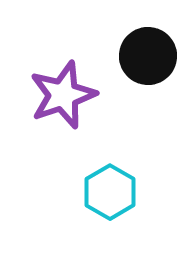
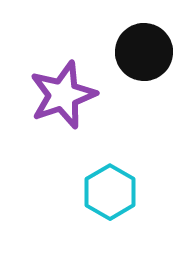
black circle: moved 4 px left, 4 px up
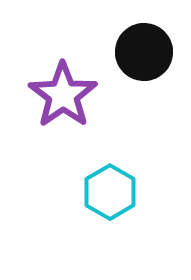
purple star: rotated 16 degrees counterclockwise
